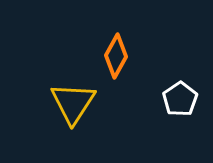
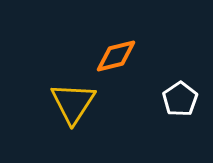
orange diamond: rotated 48 degrees clockwise
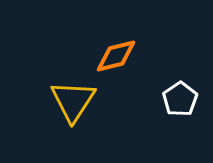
yellow triangle: moved 2 px up
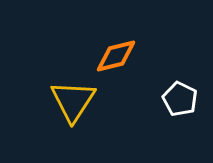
white pentagon: rotated 12 degrees counterclockwise
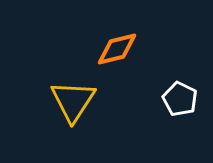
orange diamond: moved 1 px right, 7 px up
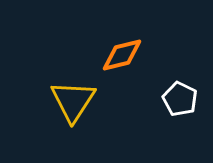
orange diamond: moved 5 px right, 6 px down
